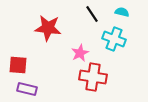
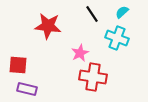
cyan semicircle: rotated 56 degrees counterclockwise
red star: moved 2 px up
cyan cross: moved 3 px right, 1 px up
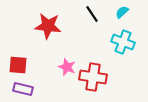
cyan cross: moved 6 px right, 4 px down
pink star: moved 13 px left, 14 px down; rotated 24 degrees counterclockwise
purple rectangle: moved 4 px left
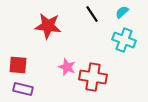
cyan cross: moved 1 px right, 2 px up
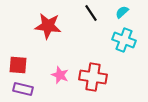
black line: moved 1 px left, 1 px up
pink star: moved 7 px left, 8 px down
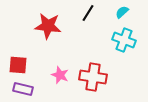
black line: moved 3 px left; rotated 66 degrees clockwise
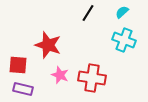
red star: moved 19 px down; rotated 12 degrees clockwise
red cross: moved 1 px left, 1 px down
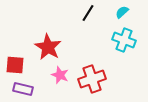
red star: moved 2 px down; rotated 12 degrees clockwise
red square: moved 3 px left
red cross: moved 1 px down; rotated 28 degrees counterclockwise
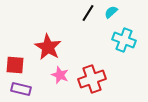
cyan semicircle: moved 11 px left
purple rectangle: moved 2 px left
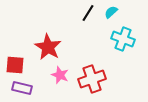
cyan cross: moved 1 px left, 1 px up
purple rectangle: moved 1 px right, 1 px up
